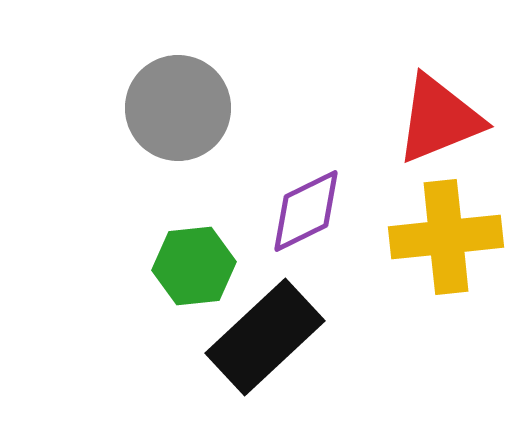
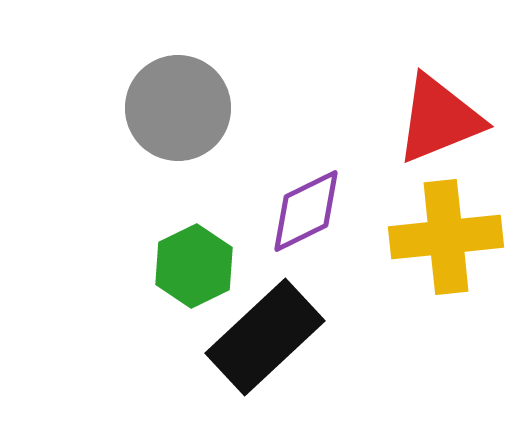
green hexagon: rotated 20 degrees counterclockwise
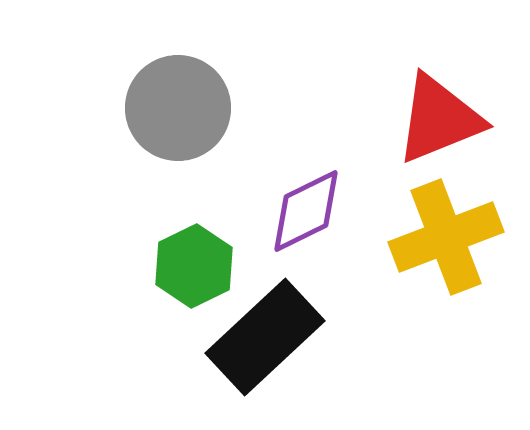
yellow cross: rotated 15 degrees counterclockwise
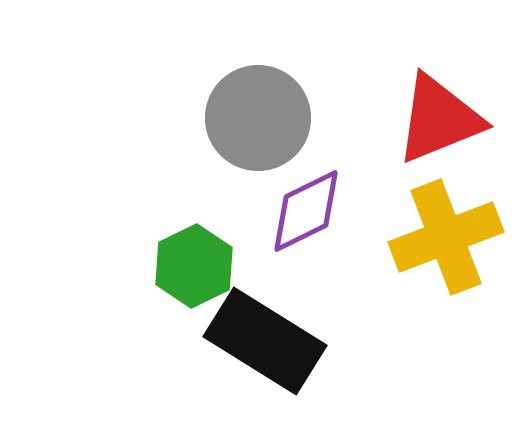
gray circle: moved 80 px right, 10 px down
black rectangle: moved 4 px down; rotated 75 degrees clockwise
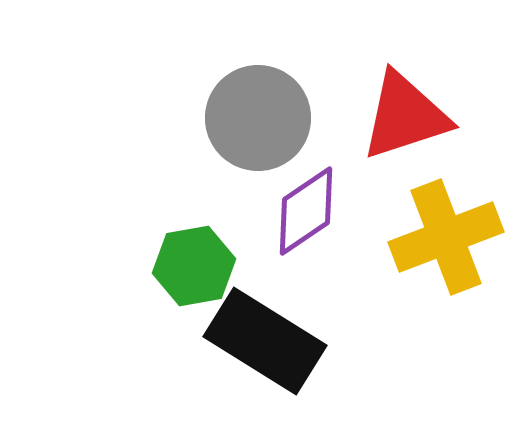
red triangle: moved 34 px left, 3 px up; rotated 4 degrees clockwise
purple diamond: rotated 8 degrees counterclockwise
green hexagon: rotated 16 degrees clockwise
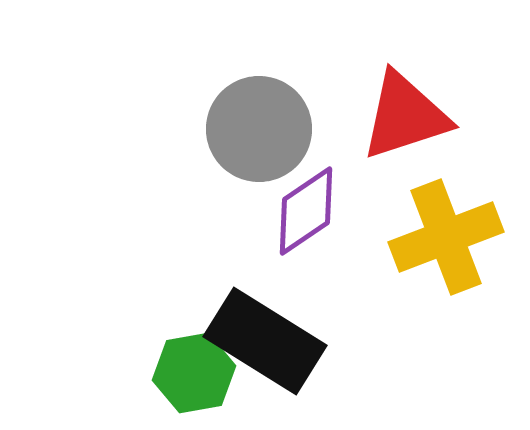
gray circle: moved 1 px right, 11 px down
green hexagon: moved 107 px down
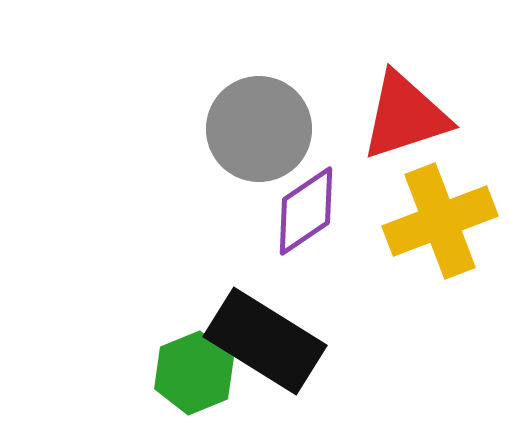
yellow cross: moved 6 px left, 16 px up
green hexagon: rotated 12 degrees counterclockwise
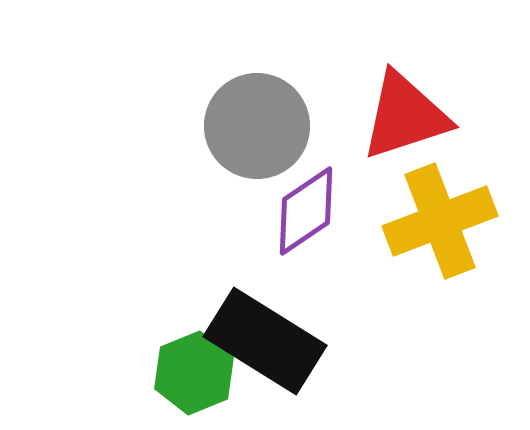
gray circle: moved 2 px left, 3 px up
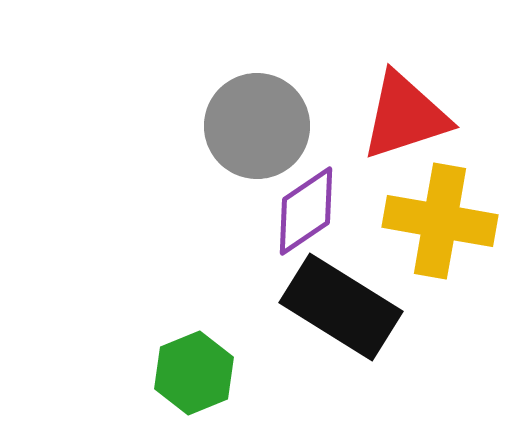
yellow cross: rotated 31 degrees clockwise
black rectangle: moved 76 px right, 34 px up
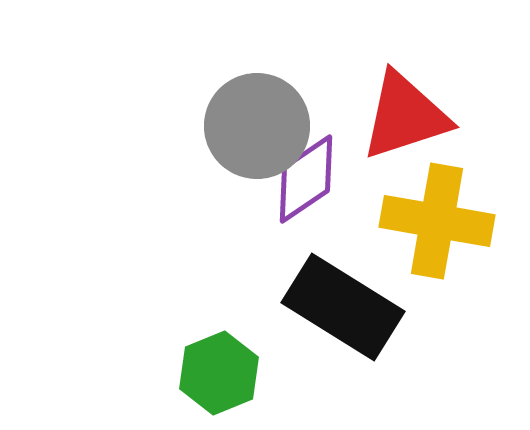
purple diamond: moved 32 px up
yellow cross: moved 3 px left
black rectangle: moved 2 px right
green hexagon: moved 25 px right
